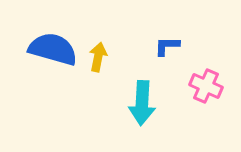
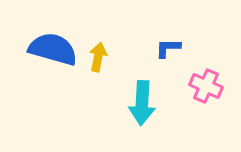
blue L-shape: moved 1 px right, 2 px down
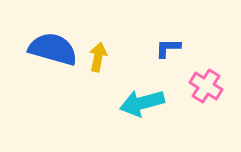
pink cross: rotated 8 degrees clockwise
cyan arrow: rotated 72 degrees clockwise
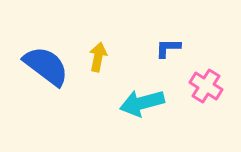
blue semicircle: moved 7 px left, 17 px down; rotated 21 degrees clockwise
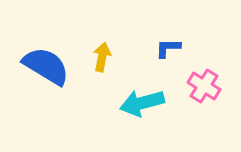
yellow arrow: moved 4 px right
blue semicircle: rotated 6 degrees counterclockwise
pink cross: moved 2 px left
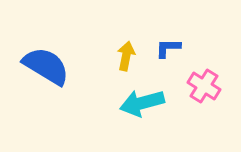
yellow arrow: moved 24 px right, 1 px up
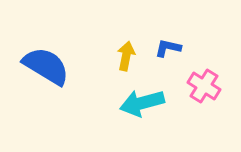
blue L-shape: rotated 12 degrees clockwise
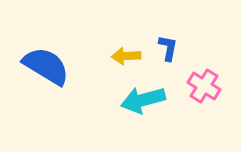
blue L-shape: rotated 88 degrees clockwise
yellow arrow: rotated 104 degrees counterclockwise
cyan arrow: moved 1 px right, 3 px up
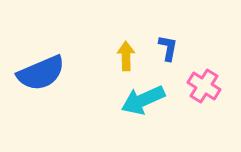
yellow arrow: rotated 92 degrees clockwise
blue semicircle: moved 5 px left, 7 px down; rotated 126 degrees clockwise
cyan arrow: rotated 9 degrees counterclockwise
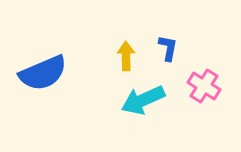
blue semicircle: moved 2 px right
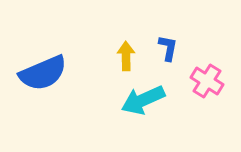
pink cross: moved 3 px right, 5 px up
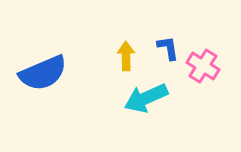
blue L-shape: rotated 20 degrees counterclockwise
pink cross: moved 4 px left, 15 px up
cyan arrow: moved 3 px right, 2 px up
